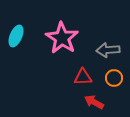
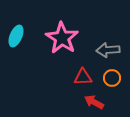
orange circle: moved 2 px left
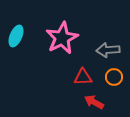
pink star: rotated 12 degrees clockwise
orange circle: moved 2 px right, 1 px up
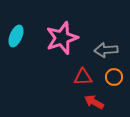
pink star: rotated 8 degrees clockwise
gray arrow: moved 2 px left
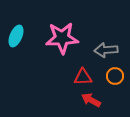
pink star: rotated 16 degrees clockwise
orange circle: moved 1 px right, 1 px up
red arrow: moved 3 px left, 2 px up
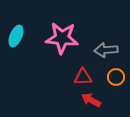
pink star: rotated 8 degrees clockwise
orange circle: moved 1 px right, 1 px down
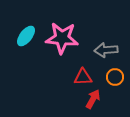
cyan ellipse: moved 10 px right; rotated 15 degrees clockwise
orange circle: moved 1 px left
red arrow: moved 2 px right, 1 px up; rotated 90 degrees clockwise
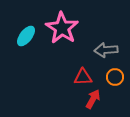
pink star: moved 10 px up; rotated 28 degrees clockwise
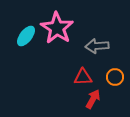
pink star: moved 5 px left
gray arrow: moved 9 px left, 4 px up
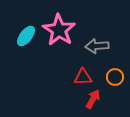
pink star: moved 2 px right, 2 px down
